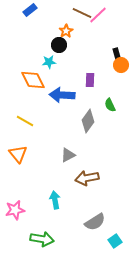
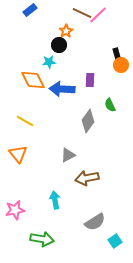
blue arrow: moved 6 px up
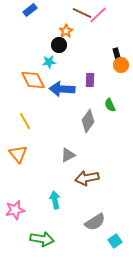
yellow line: rotated 30 degrees clockwise
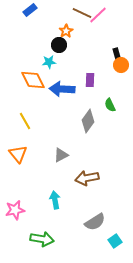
gray triangle: moved 7 px left
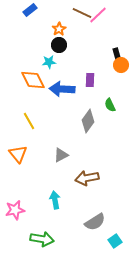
orange star: moved 7 px left, 2 px up
yellow line: moved 4 px right
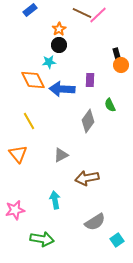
cyan square: moved 2 px right, 1 px up
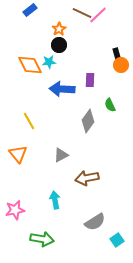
orange diamond: moved 3 px left, 15 px up
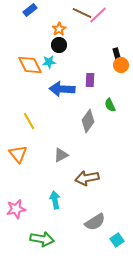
pink star: moved 1 px right, 1 px up
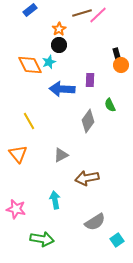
brown line: rotated 42 degrees counterclockwise
cyan star: rotated 16 degrees counterclockwise
pink star: rotated 24 degrees clockwise
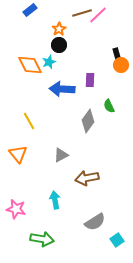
green semicircle: moved 1 px left, 1 px down
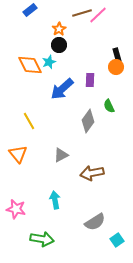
orange circle: moved 5 px left, 2 px down
blue arrow: rotated 45 degrees counterclockwise
brown arrow: moved 5 px right, 5 px up
